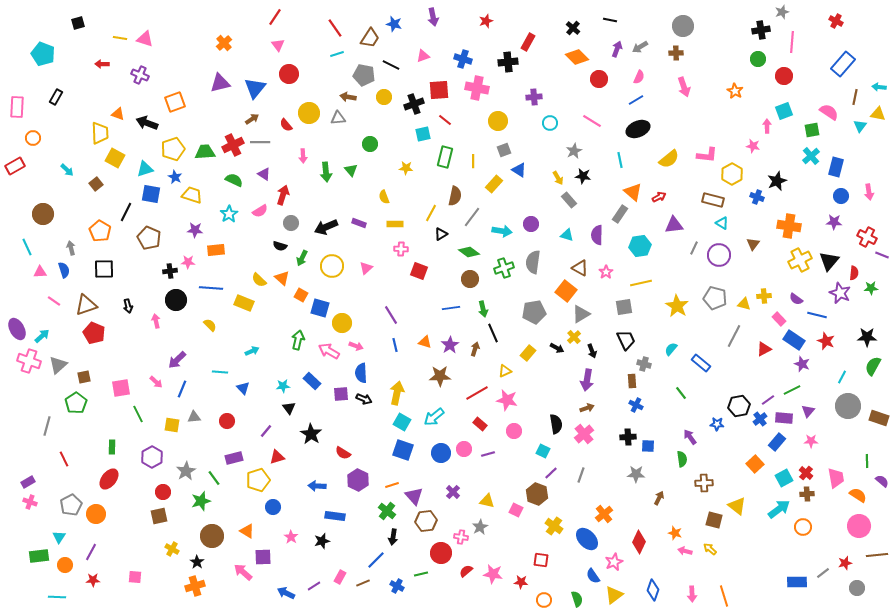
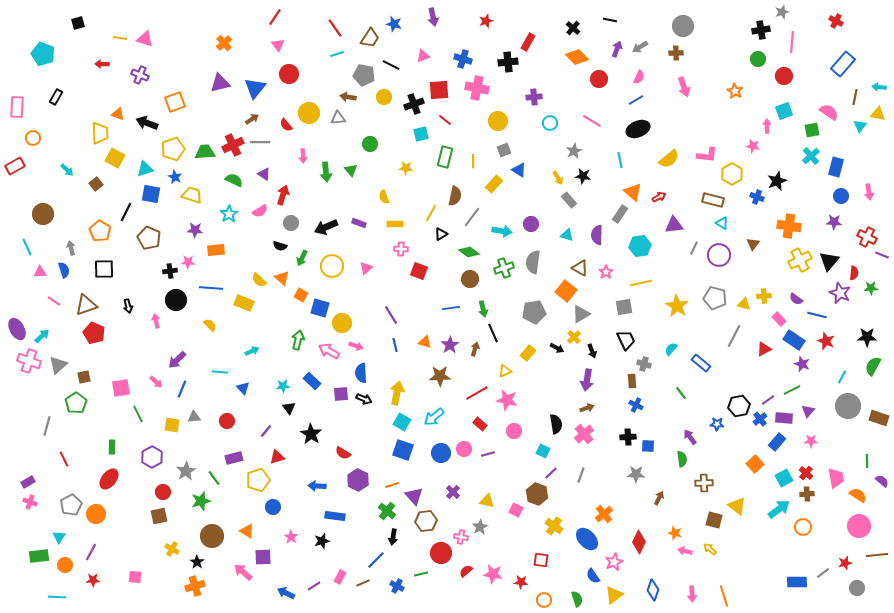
cyan square at (423, 134): moved 2 px left
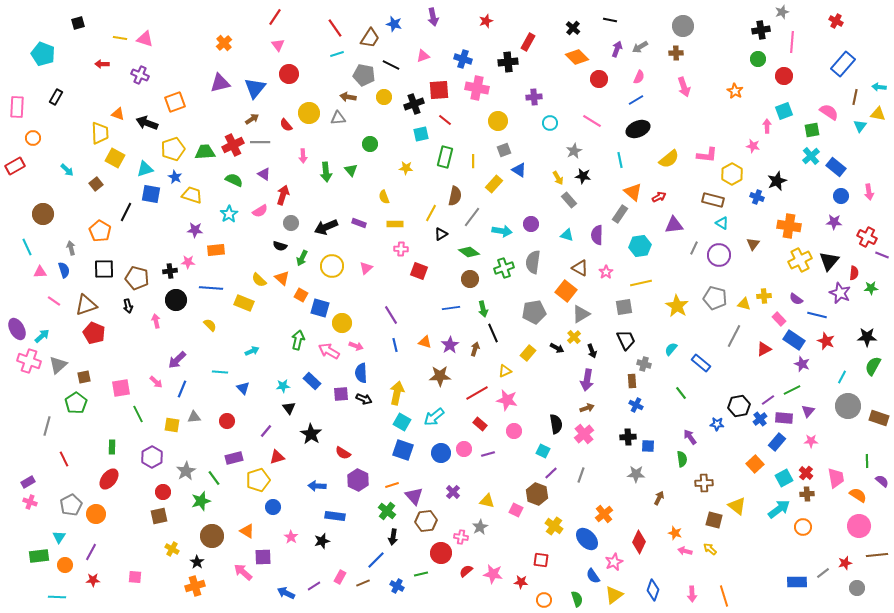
blue rectangle at (836, 167): rotated 66 degrees counterclockwise
brown pentagon at (149, 238): moved 12 px left, 40 px down; rotated 10 degrees counterclockwise
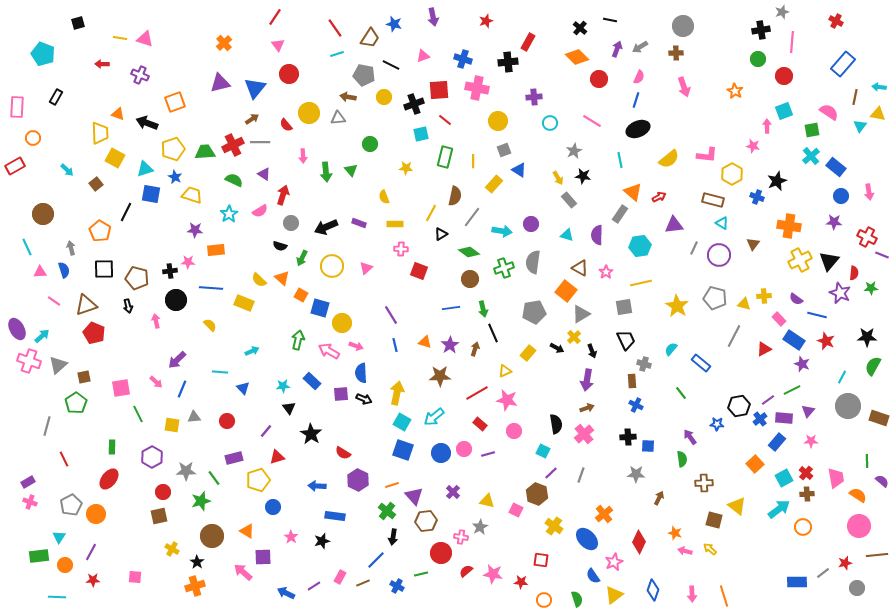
black cross at (573, 28): moved 7 px right
blue line at (636, 100): rotated 42 degrees counterclockwise
gray star at (186, 471): rotated 30 degrees clockwise
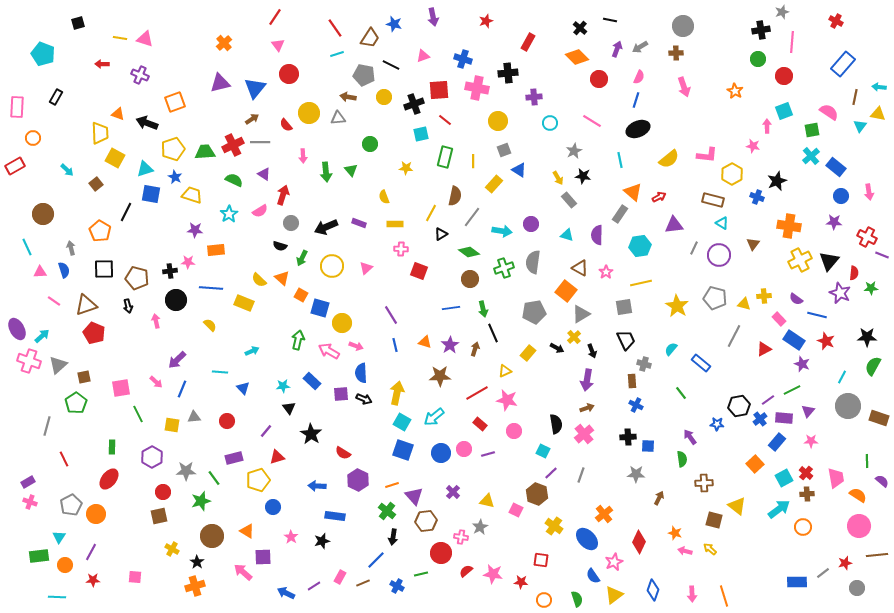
black cross at (508, 62): moved 11 px down
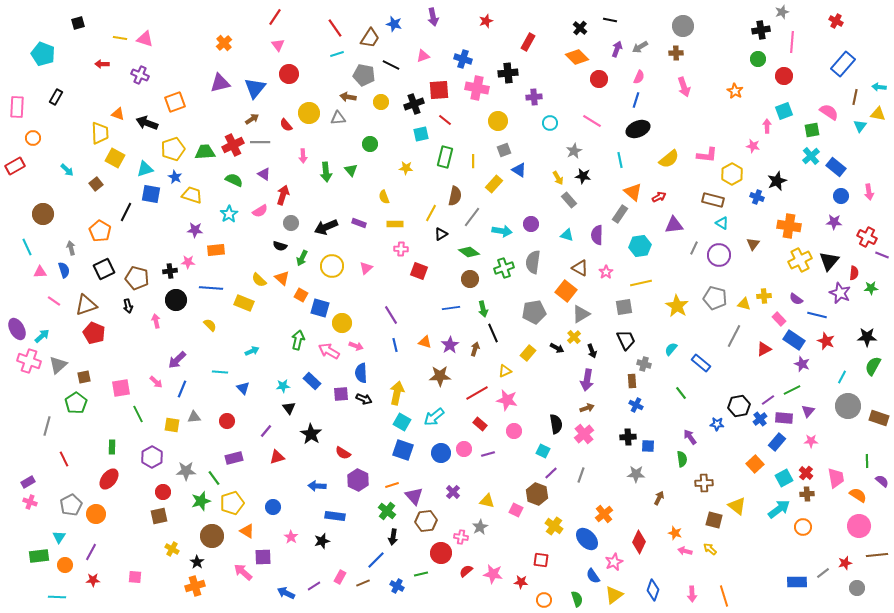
yellow circle at (384, 97): moved 3 px left, 5 px down
black square at (104, 269): rotated 25 degrees counterclockwise
yellow pentagon at (258, 480): moved 26 px left, 23 px down
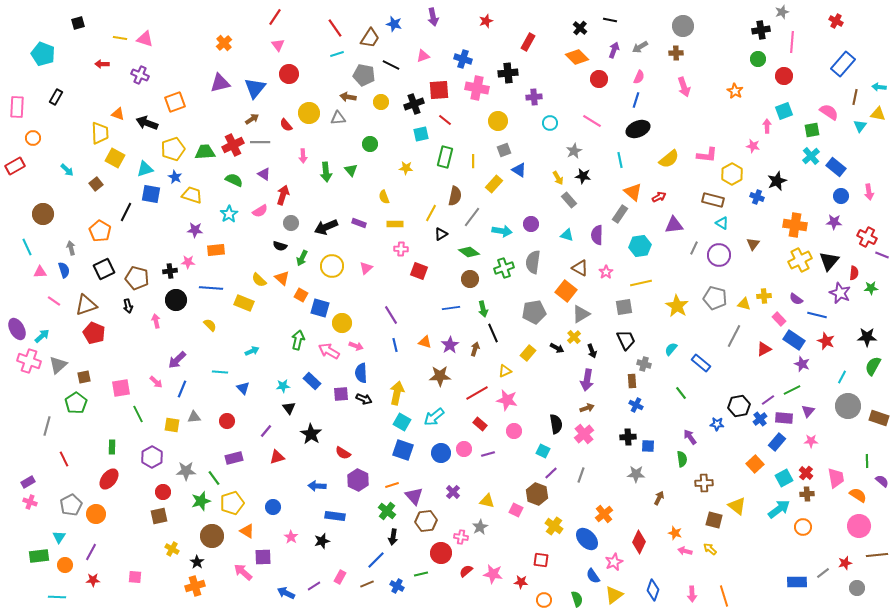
purple arrow at (617, 49): moved 3 px left, 1 px down
orange cross at (789, 226): moved 6 px right, 1 px up
brown line at (363, 583): moved 4 px right, 1 px down
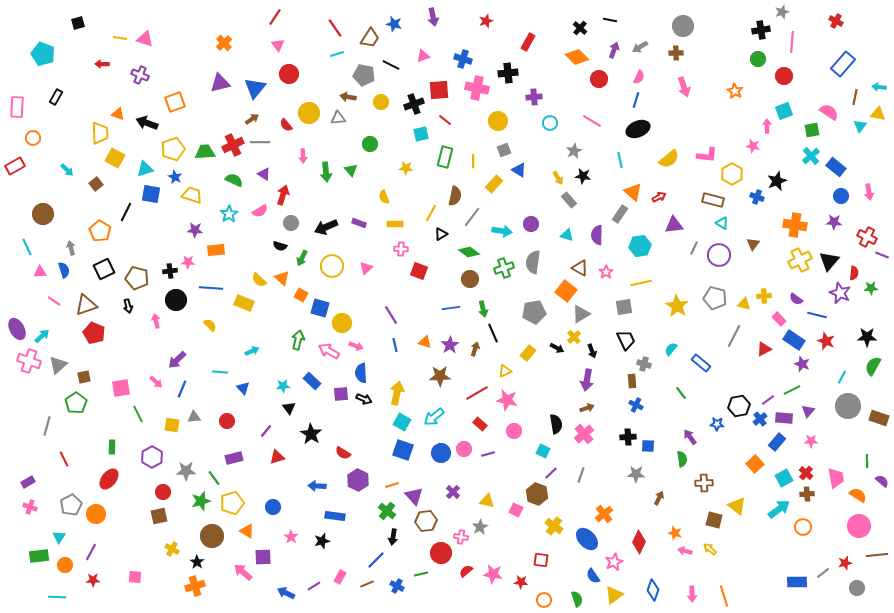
pink cross at (30, 502): moved 5 px down
